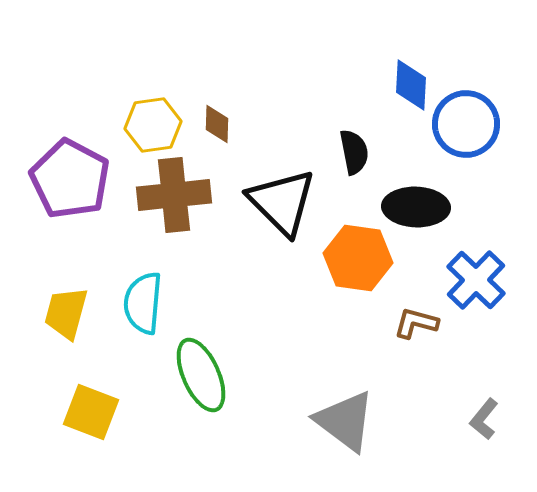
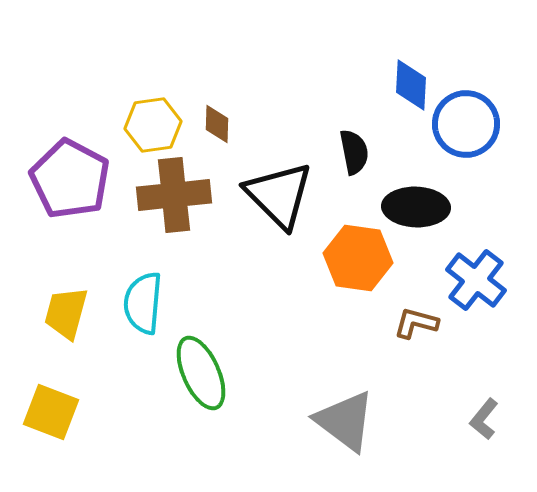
black triangle: moved 3 px left, 7 px up
blue cross: rotated 6 degrees counterclockwise
green ellipse: moved 2 px up
yellow square: moved 40 px left
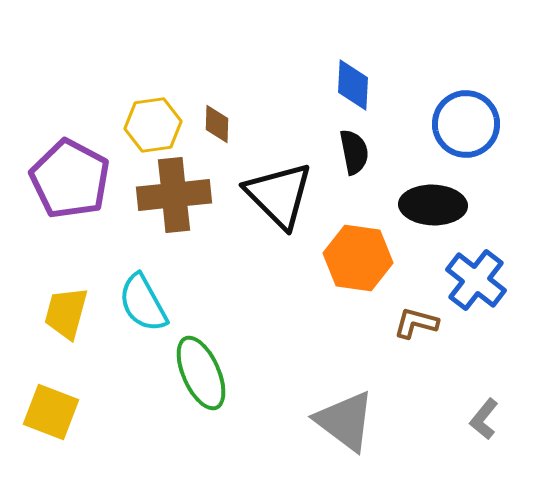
blue diamond: moved 58 px left
black ellipse: moved 17 px right, 2 px up
cyan semicircle: rotated 34 degrees counterclockwise
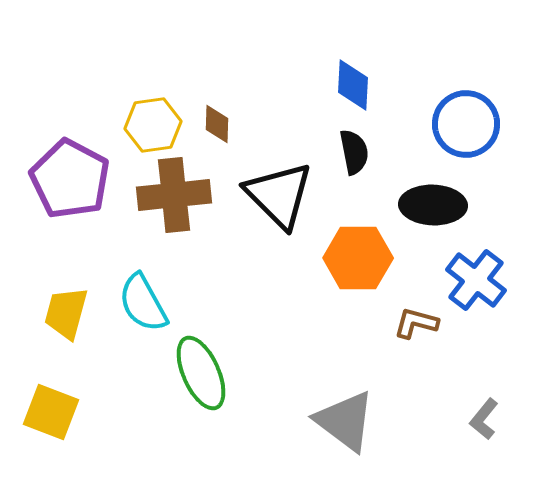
orange hexagon: rotated 8 degrees counterclockwise
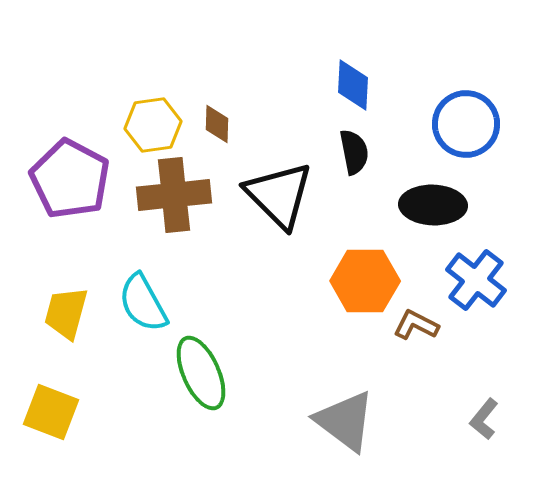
orange hexagon: moved 7 px right, 23 px down
brown L-shape: moved 2 px down; rotated 12 degrees clockwise
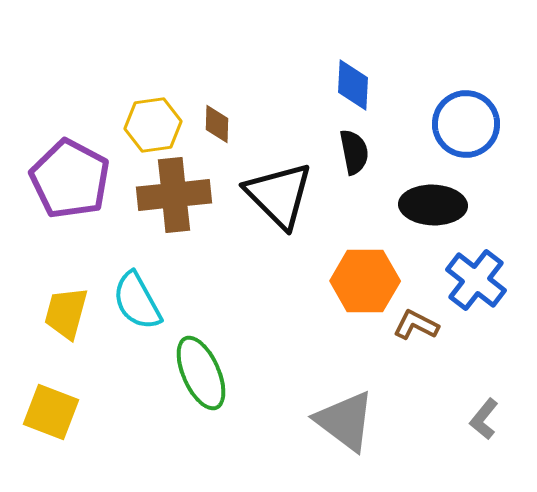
cyan semicircle: moved 6 px left, 2 px up
